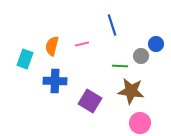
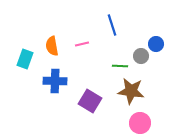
orange semicircle: rotated 24 degrees counterclockwise
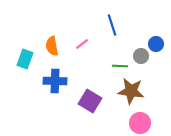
pink line: rotated 24 degrees counterclockwise
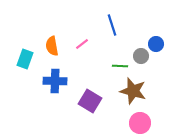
brown star: moved 2 px right; rotated 8 degrees clockwise
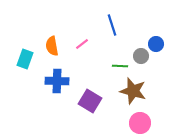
blue cross: moved 2 px right
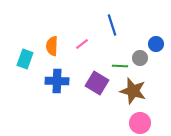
orange semicircle: rotated 12 degrees clockwise
gray circle: moved 1 px left, 2 px down
purple square: moved 7 px right, 18 px up
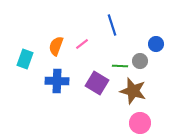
orange semicircle: moved 4 px right; rotated 18 degrees clockwise
gray circle: moved 3 px down
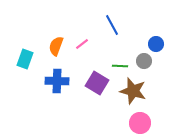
blue line: rotated 10 degrees counterclockwise
gray circle: moved 4 px right
